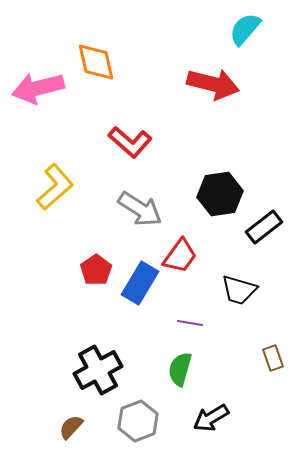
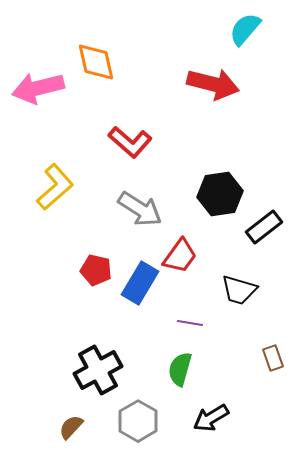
red pentagon: rotated 24 degrees counterclockwise
gray hexagon: rotated 9 degrees counterclockwise
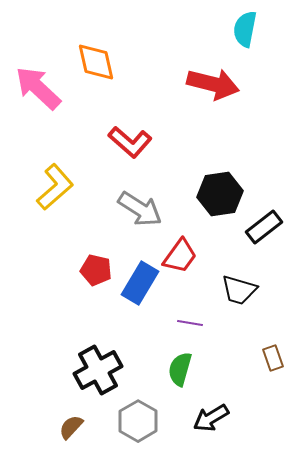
cyan semicircle: rotated 30 degrees counterclockwise
pink arrow: rotated 57 degrees clockwise
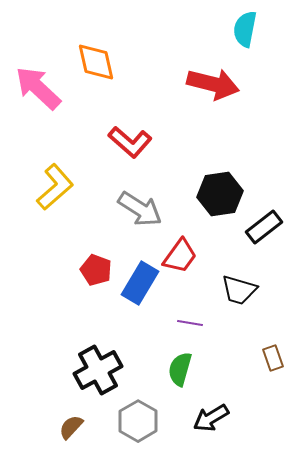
red pentagon: rotated 8 degrees clockwise
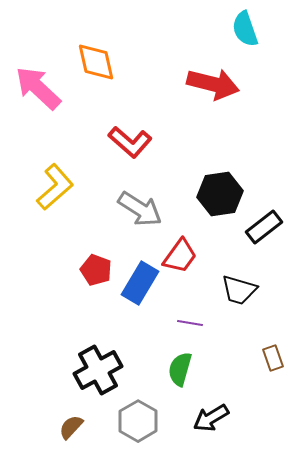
cyan semicircle: rotated 30 degrees counterclockwise
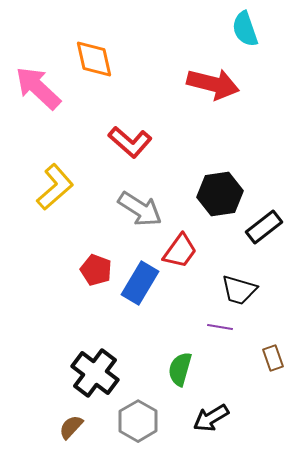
orange diamond: moved 2 px left, 3 px up
red trapezoid: moved 5 px up
purple line: moved 30 px right, 4 px down
black cross: moved 3 px left, 3 px down; rotated 24 degrees counterclockwise
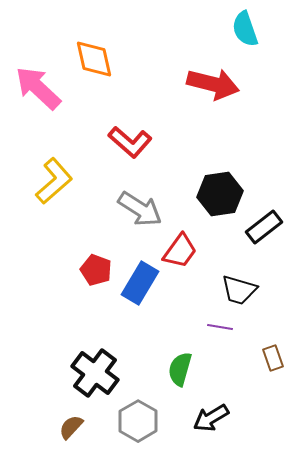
yellow L-shape: moved 1 px left, 6 px up
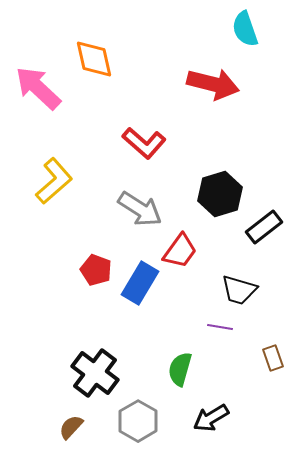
red L-shape: moved 14 px right, 1 px down
black hexagon: rotated 9 degrees counterclockwise
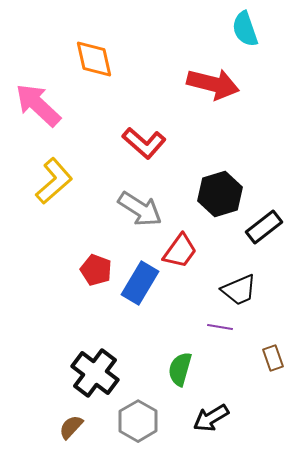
pink arrow: moved 17 px down
black trapezoid: rotated 39 degrees counterclockwise
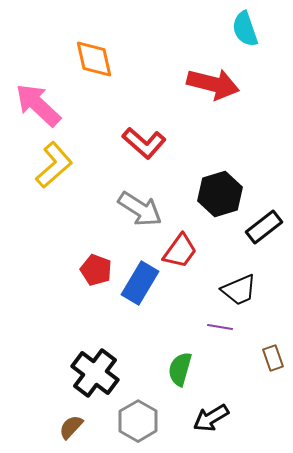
yellow L-shape: moved 16 px up
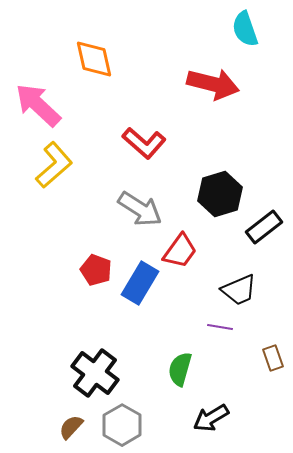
gray hexagon: moved 16 px left, 4 px down
